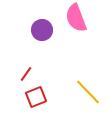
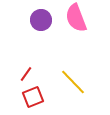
purple circle: moved 1 px left, 10 px up
yellow line: moved 15 px left, 10 px up
red square: moved 3 px left
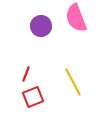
purple circle: moved 6 px down
red line: rotated 14 degrees counterclockwise
yellow line: rotated 16 degrees clockwise
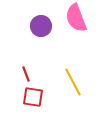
red line: rotated 42 degrees counterclockwise
red square: rotated 30 degrees clockwise
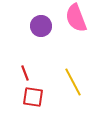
red line: moved 1 px left, 1 px up
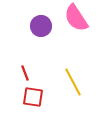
pink semicircle: rotated 12 degrees counterclockwise
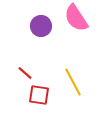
red line: rotated 28 degrees counterclockwise
red square: moved 6 px right, 2 px up
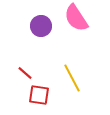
yellow line: moved 1 px left, 4 px up
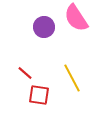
purple circle: moved 3 px right, 1 px down
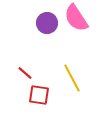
purple circle: moved 3 px right, 4 px up
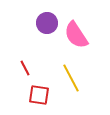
pink semicircle: moved 17 px down
red line: moved 5 px up; rotated 21 degrees clockwise
yellow line: moved 1 px left
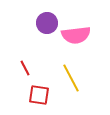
pink semicircle: rotated 64 degrees counterclockwise
